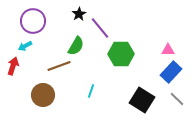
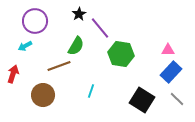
purple circle: moved 2 px right
green hexagon: rotated 10 degrees clockwise
red arrow: moved 8 px down
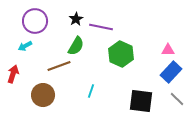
black star: moved 3 px left, 5 px down
purple line: moved 1 px right, 1 px up; rotated 40 degrees counterclockwise
green hexagon: rotated 15 degrees clockwise
black square: moved 1 px left, 1 px down; rotated 25 degrees counterclockwise
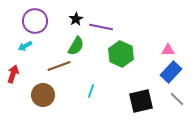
black square: rotated 20 degrees counterclockwise
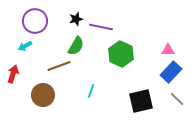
black star: rotated 16 degrees clockwise
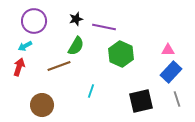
purple circle: moved 1 px left
purple line: moved 3 px right
red arrow: moved 6 px right, 7 px up
brown circle: moved 1 px left, 10 px down
gray line: rotated 28 degrees clockwise
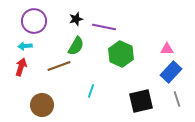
cyan arrow: rotated 24 degrees clockwise
pink triangle: moved 1 px left, 1 px up
red arrow: moved 2 px right
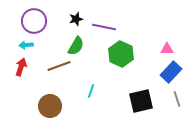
cyan arrow: moved 1 px right, 1 px up
brown circle: moved 8 px right, 1 px down
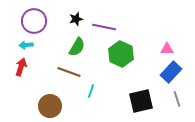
green semicircle: moved 1 px right, 1 px down
brown line: moved 10 px right, 6 px down; rotated 40 degrees clockwise
